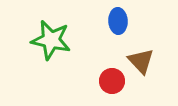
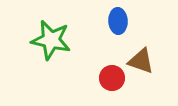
brown triangle: rotated 28 degrees counterclockwise
red circle: moved 3 px up
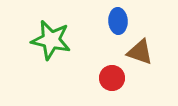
brown triangle: moved 1 px left, 9 px up
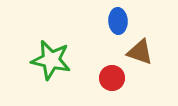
green star: moved 20 px down
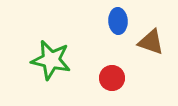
brown triangle: moved 11 px right, 10 px up
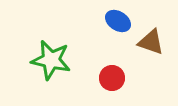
blue ellipse: rotated 55 degrees counterclockwise
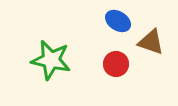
red circle: moved 4 px right, 14 px up
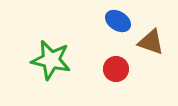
red circle: moved 5 px down
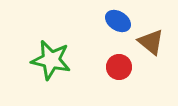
brown triangle: rotated 20 degrees clockwise
red circle: moved 3 px right, 2 px up
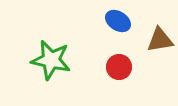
brown triangle: moved 9 px right, 2 px up; rotated 48 degrees counterclockwise
